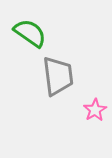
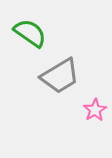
gray trapezoid: moved 2 px right; rotated 66 degrees clockwise
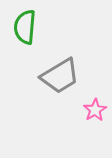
green semicircle: moved 5 px left, 6 px up; rotated 120 degrees counterclockwise
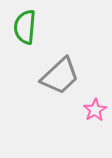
gray trapezoid: rotated 12 degrees counterclockwise
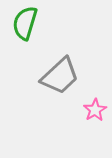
green semicircle: moved 4 px up; rotated 12 degrees clockwise
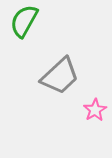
green semicircle: moved 1 px left, 2 px up; rotated 12 degrees clockwise
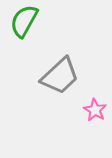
pink star: rotated 10 degrees counterclockwise
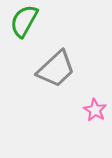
gray trapezoid: moved 4 px left, 7 px up
